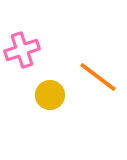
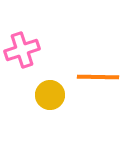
orange line: rotated 36 degrees counterclockwise
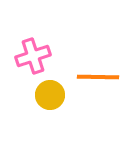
pink cross: moved 11 px right, 6 px down
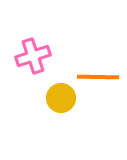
yellow circle: moved 11 px right, 3 px down
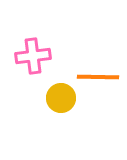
pink cross: rotated 12 degrees clockwise
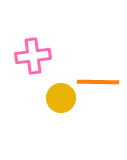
orange line: moved 5 px down
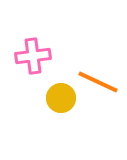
orange line: rotated 24 degrees clockwise
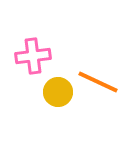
yellow circle: moved 3 px left, 6 px up
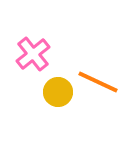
pink cross: moved 2 px up; rotated 32 degrees counterclockwise
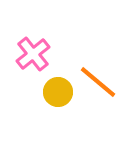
orange line: rotated 15 degrees clockwise
